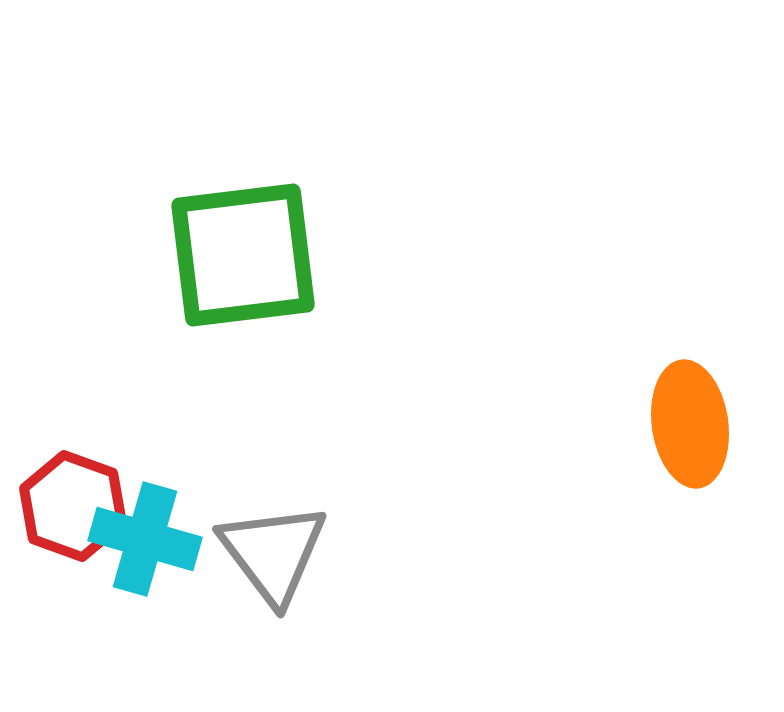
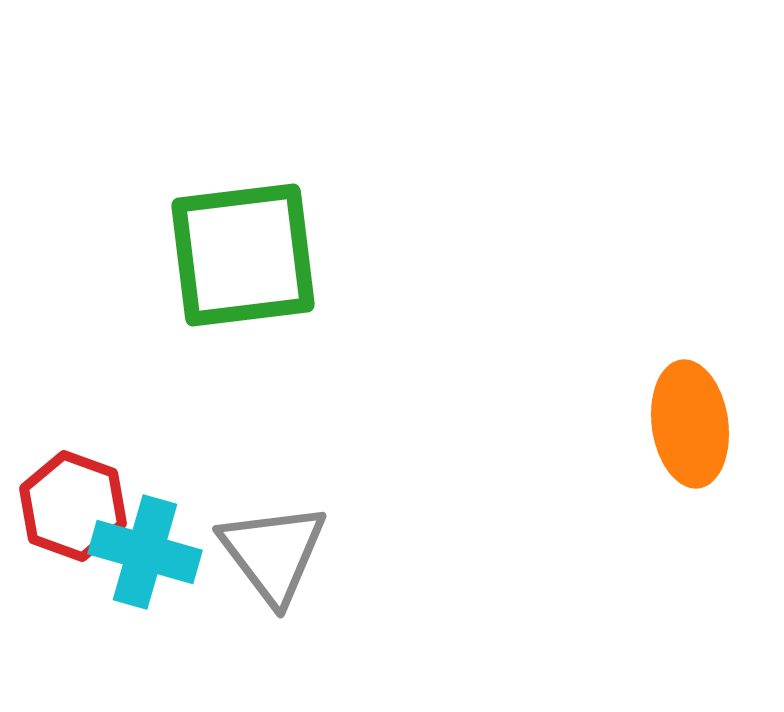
cyan cross: moved 13 px down
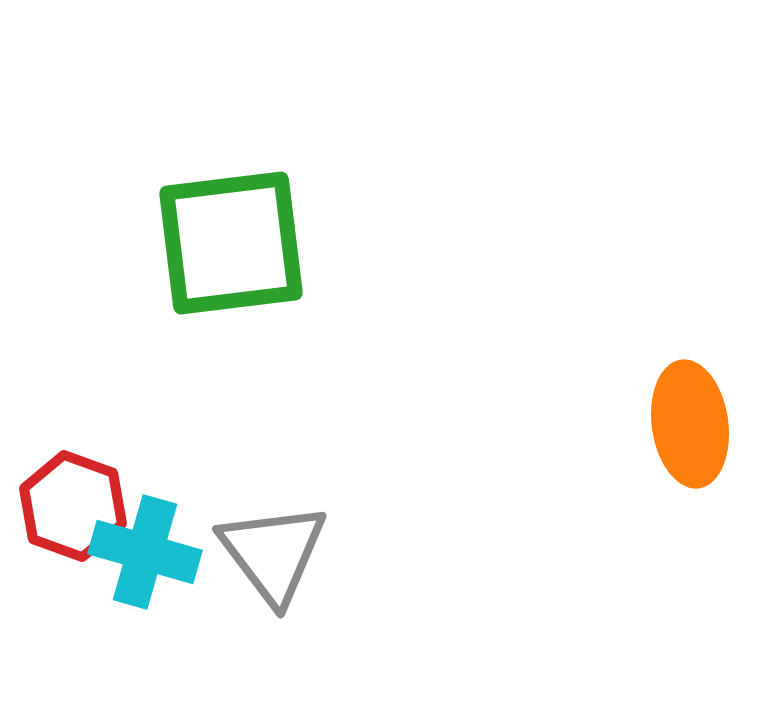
green square: moved 12 px left, 12 px up
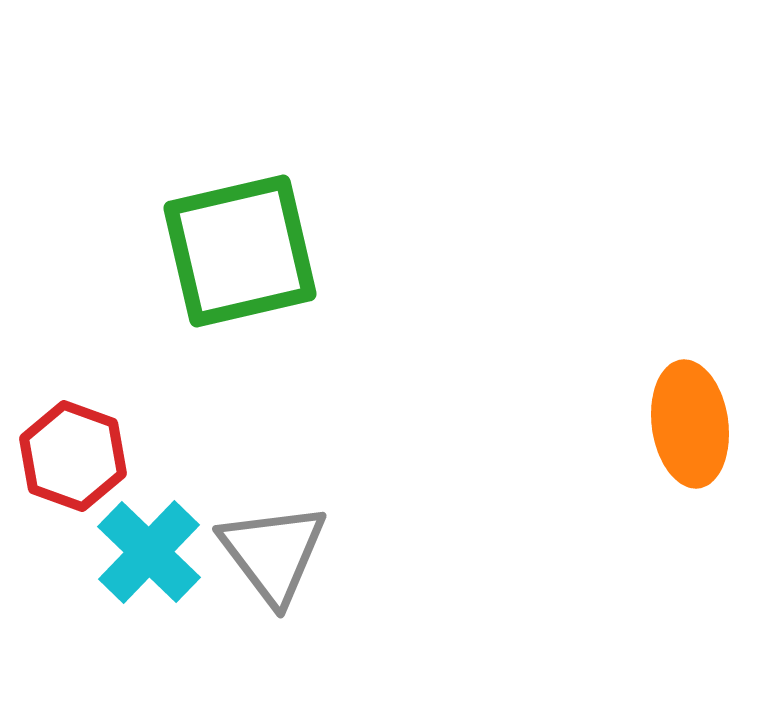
green square: moved 9 px right, 8 px down; rotated 6 degrees counterclockwise
red hexagon: moved 50 px up
cyan cross: moved 4 px right; rotated 28 degrees clockwise
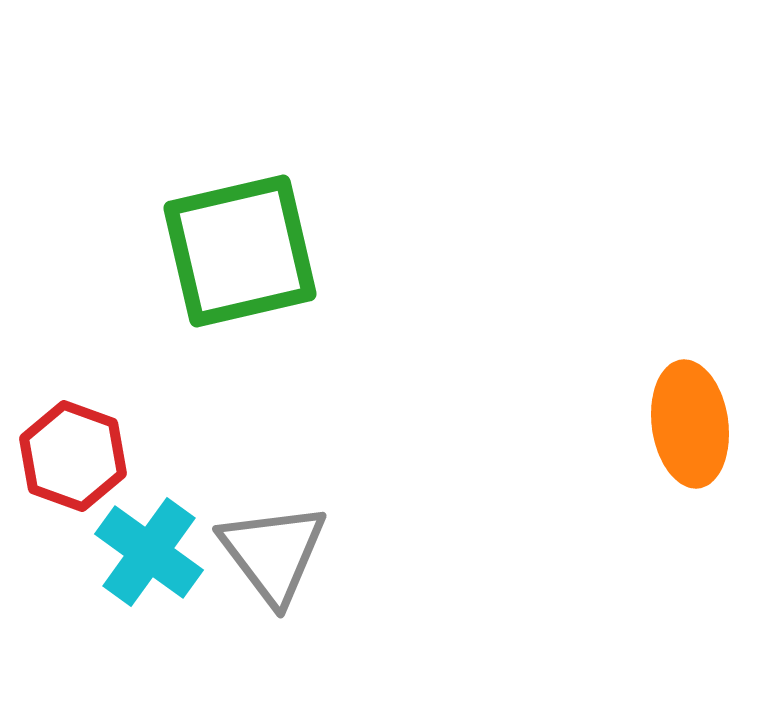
cyan cross: rotated 8 degrees counterclockwise
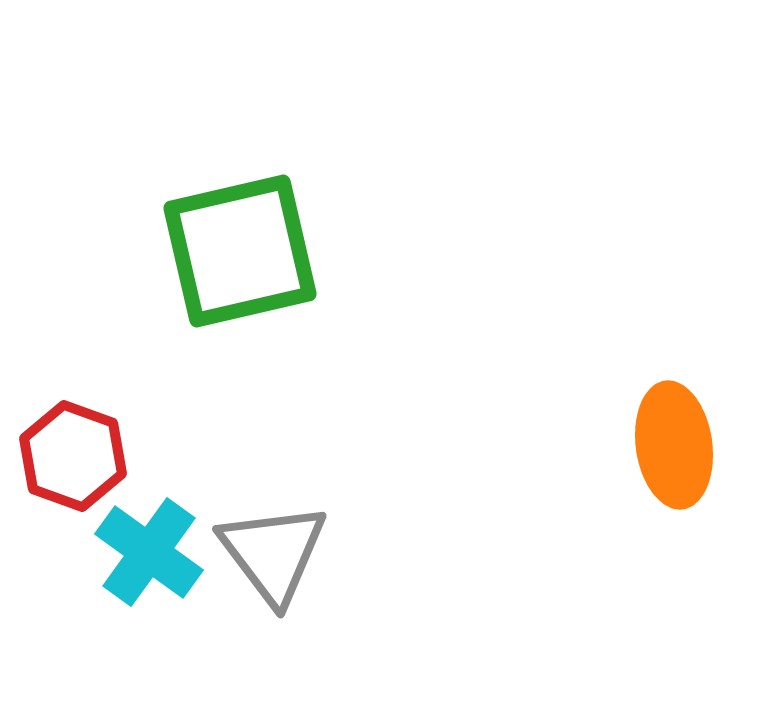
orange ellipse: moved 16 px left, 21 px down
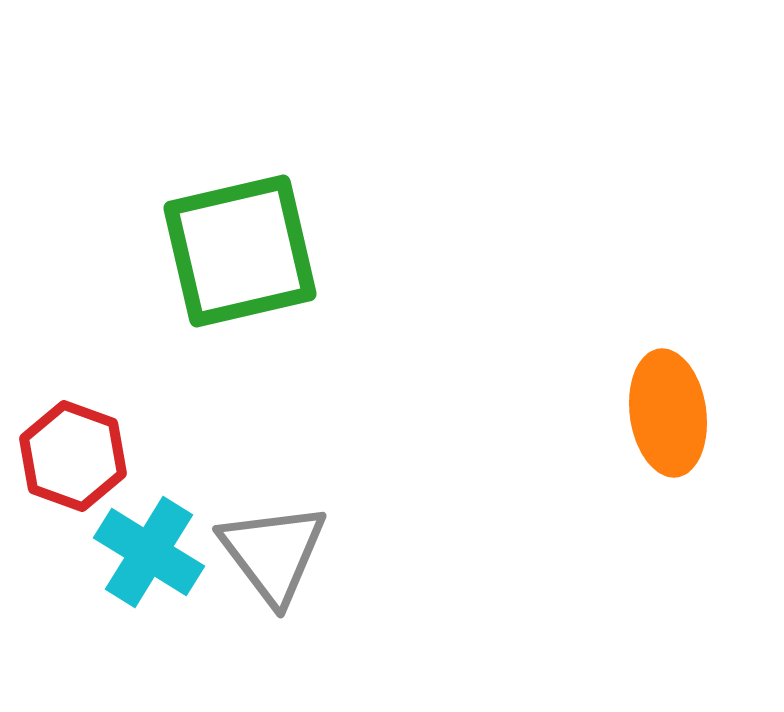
orange ellipse: moved 6 px left, 32 px up
cyan cross: rotated 4 degrees counterclockwise
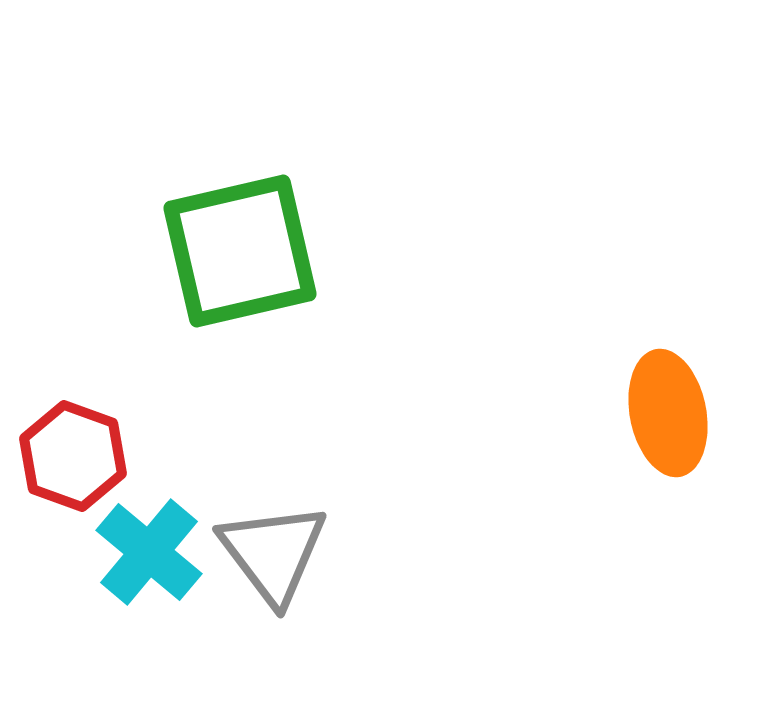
orange ellipse: rotated 3 degrees counterclockwise
cyan cross: rotated 8 degrees clockwise
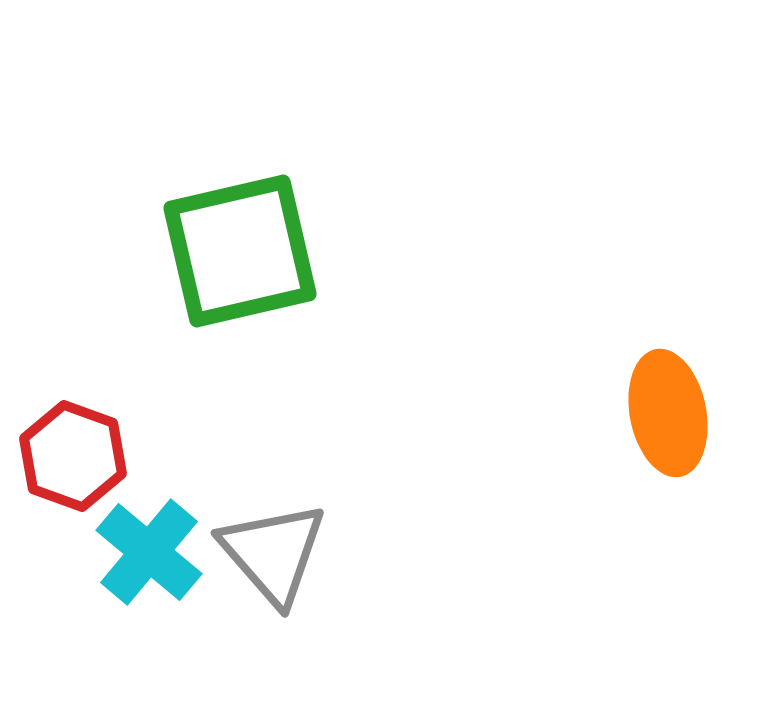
gray triangle: rotated 4 degrees counterclockwise
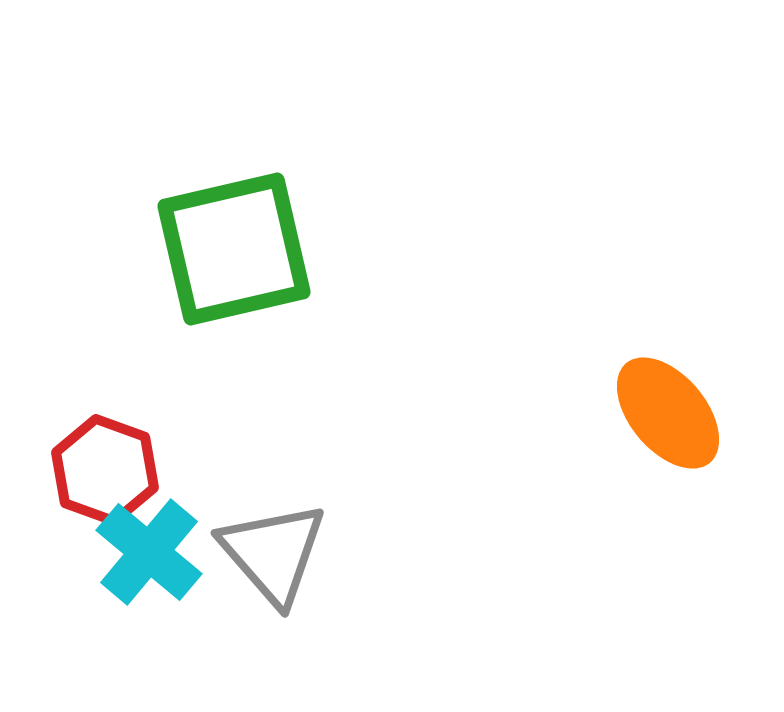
green square: moved 6 px left, 2 px up
orange ellipse: rotated 29 degrees counterclockwise
red hexagon: moved 32 px right, 14 px down
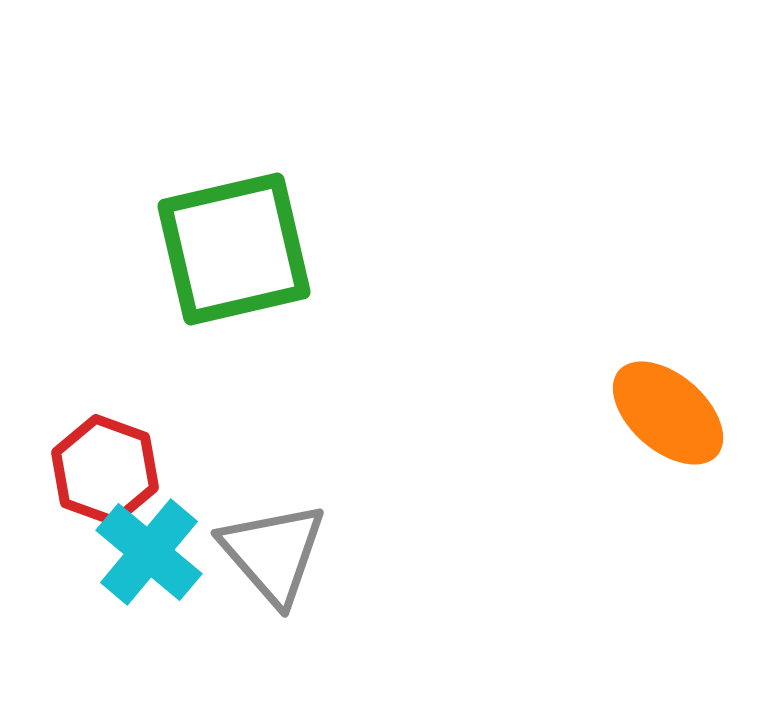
orange ellipse: rotated 9 degrees counterclockwise
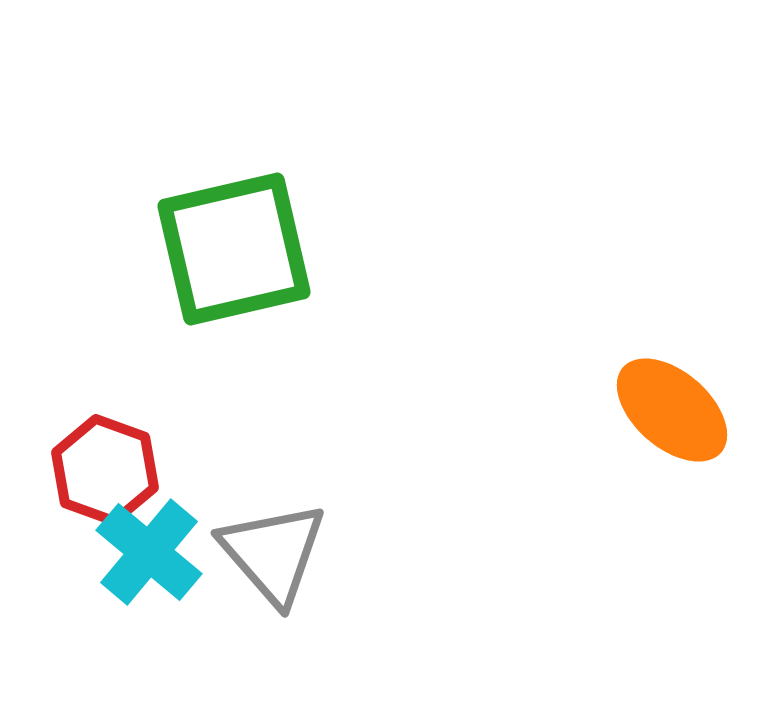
orange ellipse: moved 4 px right, 3 px up
